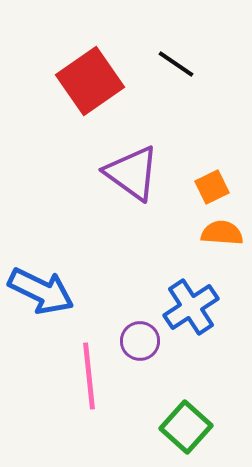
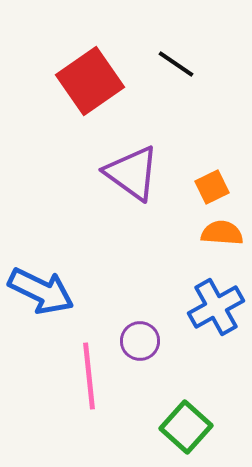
blue cross: moved 25 px right; rotated 4 degrees clockwise
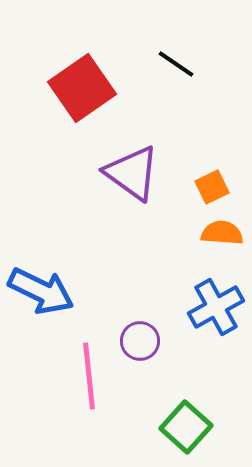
red square: moved 8 px left, 7 px down
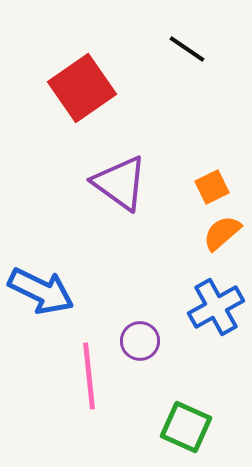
black line: moved 11 px right, 15 px up
purple triangle: moved 12 px left, 10 px down
orange semicircle: rotated 45 degrees counterclockwise
green square: rotated 18 degrees counterclockwise
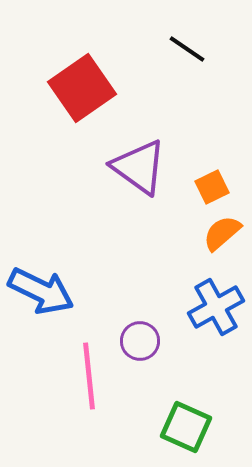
purple triangle: moved 19 px right, 16 px up
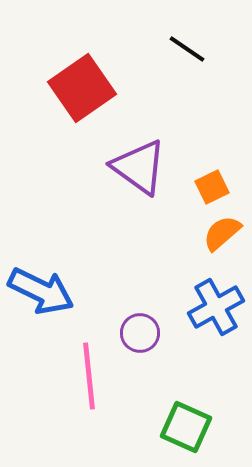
purple circle: moved 8 px up
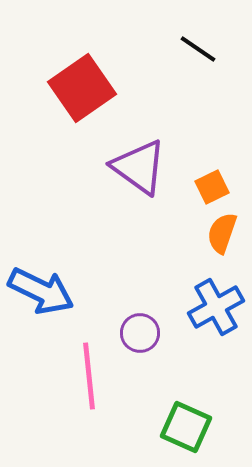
black line: moved 11 px right
orange semicircle: rotated 30 degrees counterclockwise
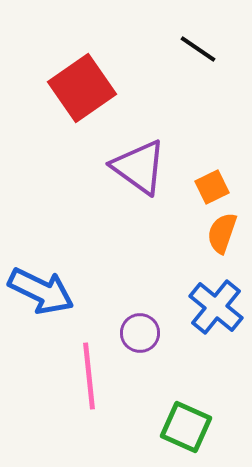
blue cross: rotated 22 degrees counterclockwise
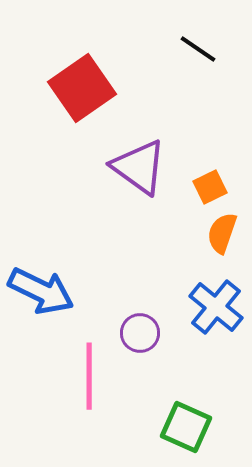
orange square: moved 2 px left
pink line: rotated 6 degrees clockwise
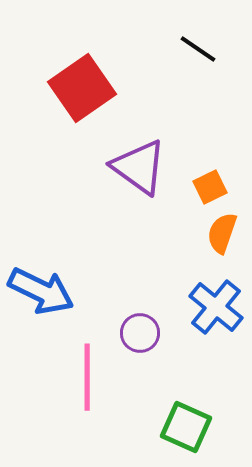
pink line: moved 2 px left, 1 px down
